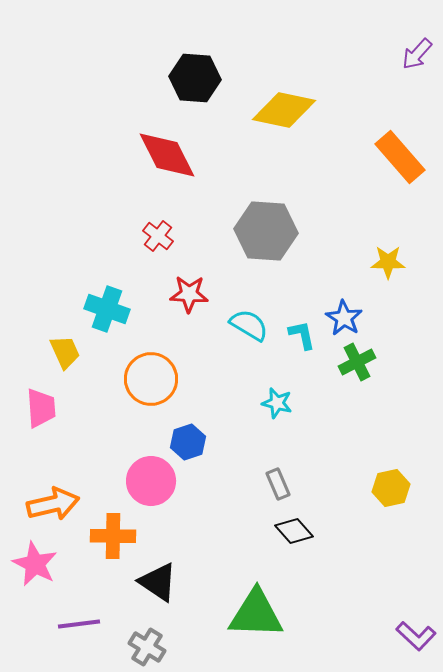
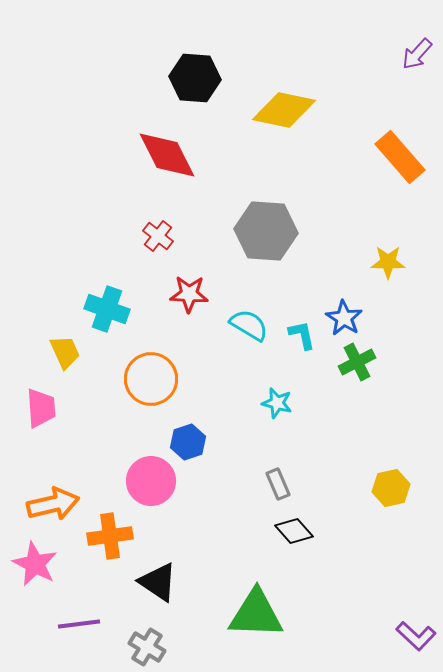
orange cross: moved 3 px left; rotated 9 degrees counterclockwise
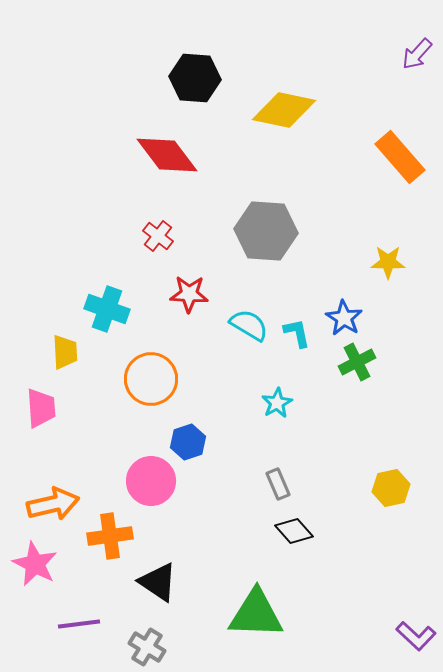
red diamond: rotated 10 degrees counterclockwise
cyan L-shape: moved 5 px left, 2 px up
yellow trapezoid: rotated 21 degrees clockwise
cyan star: rotated 28 degrees clockwise
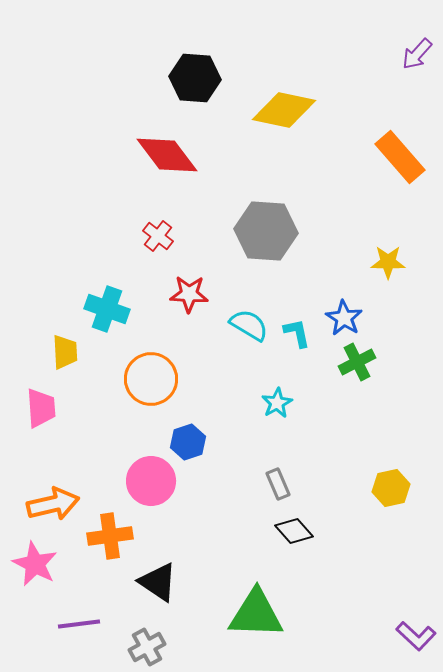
gray cross: rotated 30 degrees clockwise
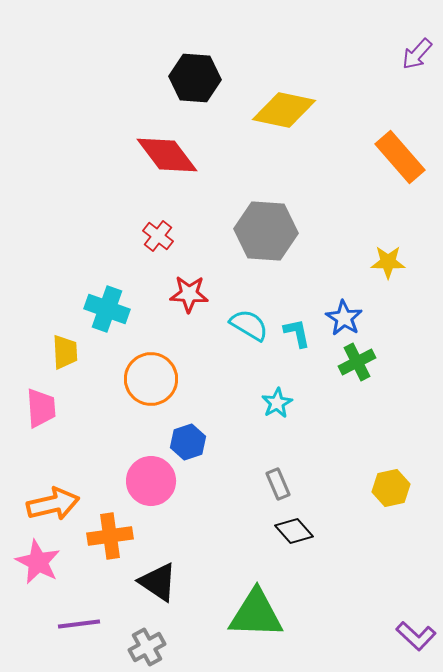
pink star: moved 3 px right, 2 px up
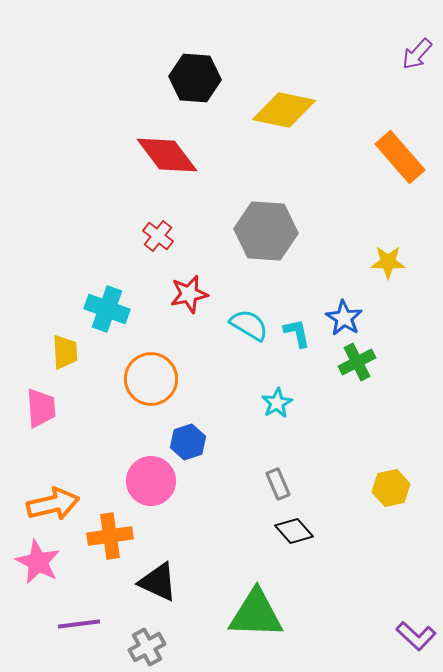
red star: rotated 15 degrees counterclockwise
black triangle: rotated 9 degrees counterclockwise
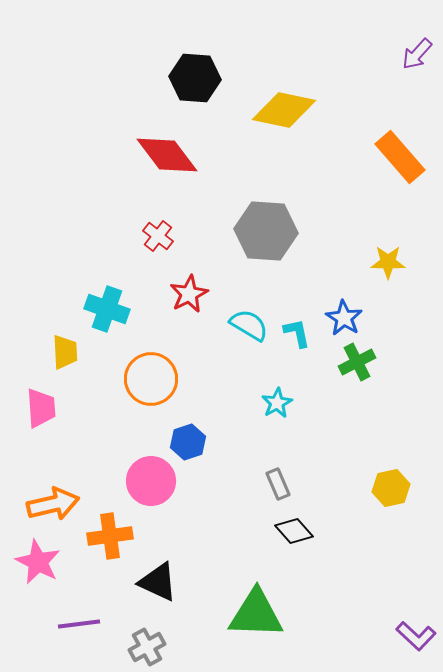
red star: rotated 15 degrees counterclockwise
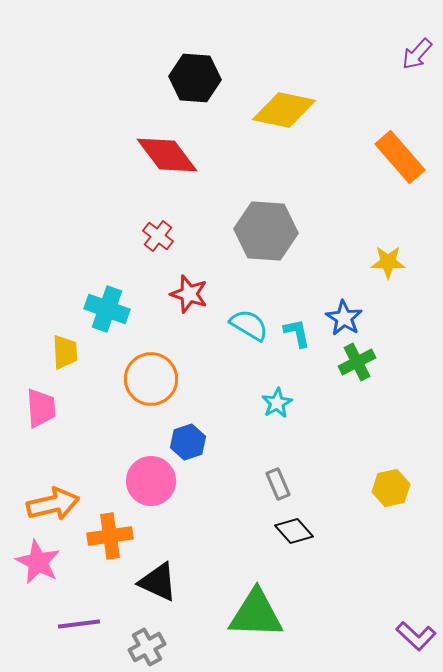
red star: rotated 27 degrees counterclockwise
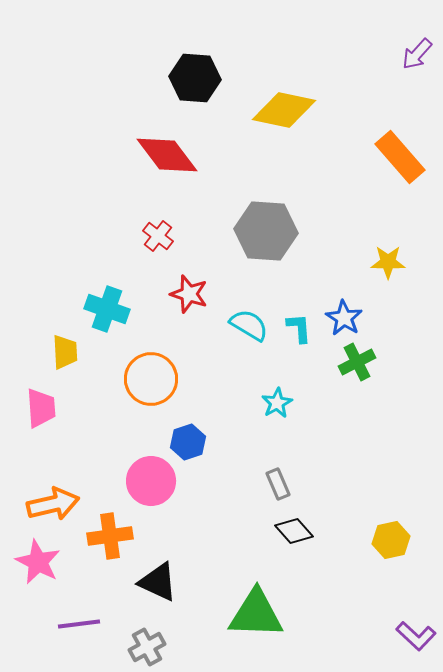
cyan L-shape: moved 2 px right, 5 px up; rotated 8 degrees clockwise
yellow hexagon: moved 52 px down
